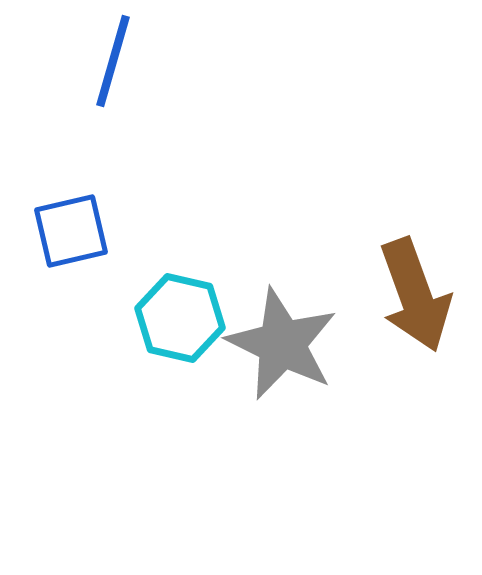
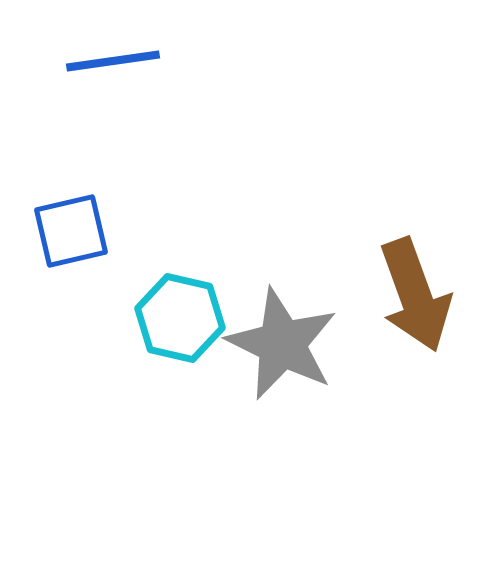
blue line: rotated 66 degrees clockwise
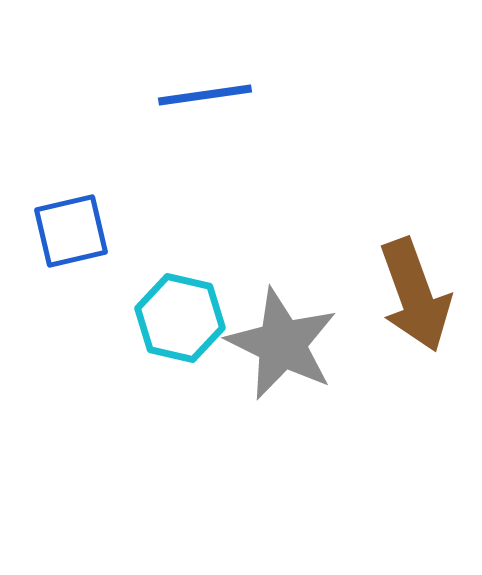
blue line: moved 92 px right, 34 px down
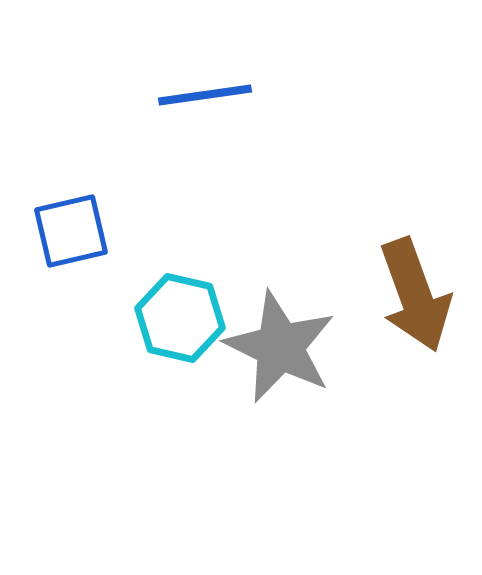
gray star: moved 2 px left, 3 px down
